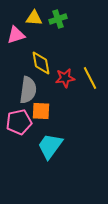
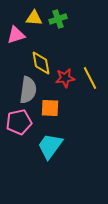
orange square: moved 9 px right, 3 px up
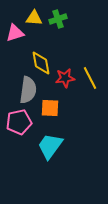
pink triangle: moved 1 px left, 2 px up
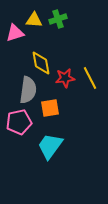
yellow triangle: moved 2 px down
orange square: rotated 12 degrees counterclockwise
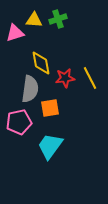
gray semicircle: moved 2 px right, 1 px up
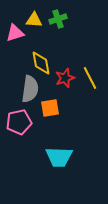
red star: rotated 12 degrees counterclockwise
cyan trapezoid: moved 9 px right, 11 px down; rotated 124 degrees counterclockwise
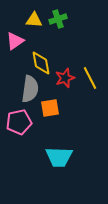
pink triangle: moved 8 px down; rotated 18 degrees counterclockwise
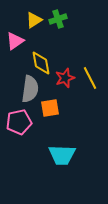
yellow triangle: rotated 36 degrees counterclockwise
cyan trapezoid: moved 3 px right, 2 px up
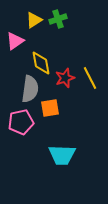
pink pentagon: moved 2 px right
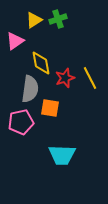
orange square: rotated 18 degrees clockwise
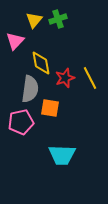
yellow triangle: rotated 18 degrees counterclockwise
pink triangle: rotated 12 degrees counterclockwise
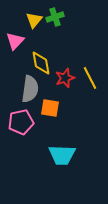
green cross: moved 3 px left, 2 px up
